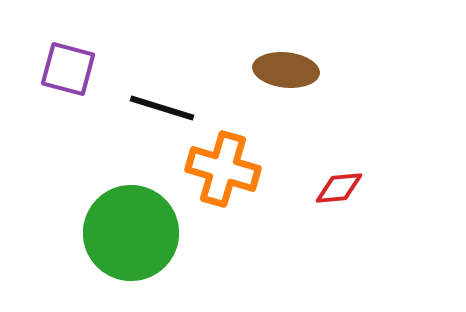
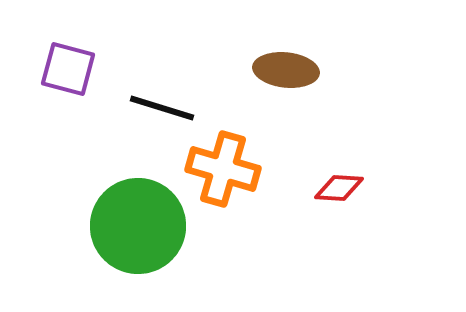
red diamond: rotated 9 degrees clockwise
green circle: moved 7 px right, 7 px up
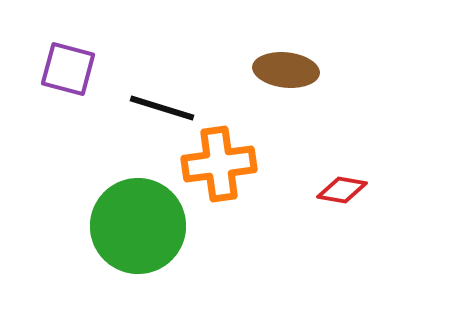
orange cross: moved 4 px left, 5 px up; rotated 24 degrees counterclockwise
red diamond: moved 3 px right, 2 px down; rotated 6 degrees clockwise
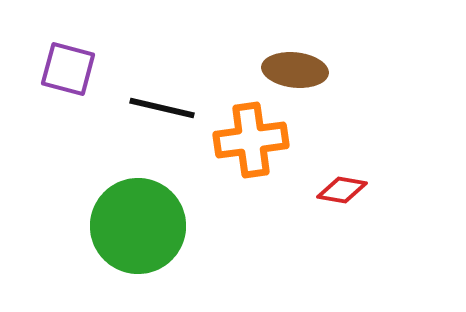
brown ellipse: moved 9 px right
black line: rotated 4 degrees counterclockwise
orange cross: moved 32 px right, 24 px up
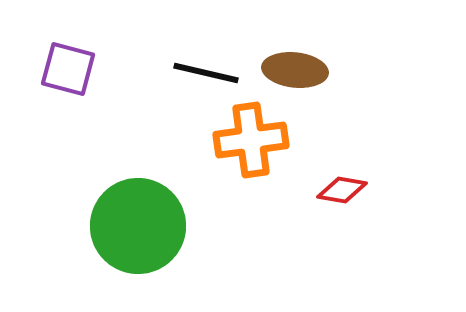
black line: moved 44 px right, 35 px up
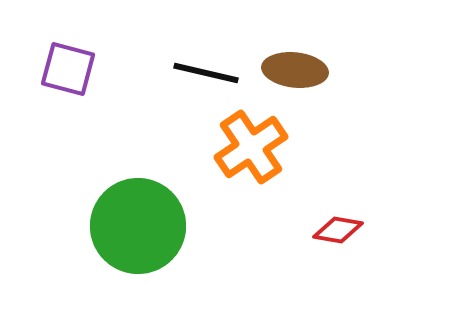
orange cross: moved 7 px down; rotated 26 degrees counterclockwise
red diamond: moved 4 px left, 40 px down
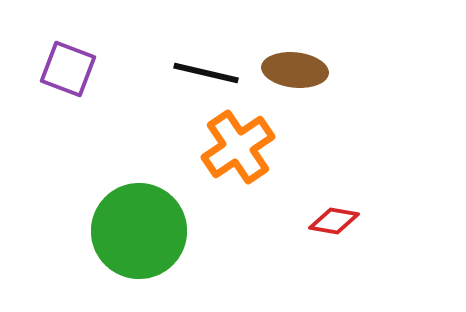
purple square: rotated 6 degrees clockwise
orange cross: moved 13 px left
green circle: moved 1 px right, 5 px down
red diamond: moved 4 px left, 9 px up
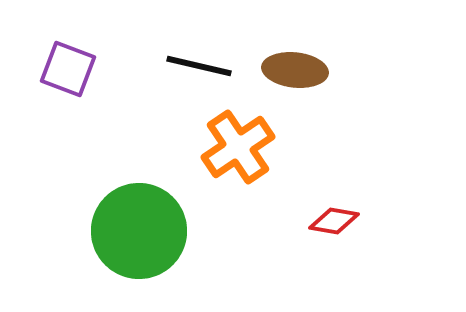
black line: moved 7 px left, 7 px up
